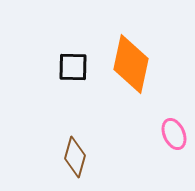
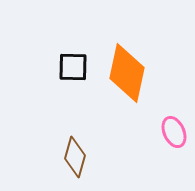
orange diamond: moved 4 px left, 9 px down
pink ellipse: moved 2 px up
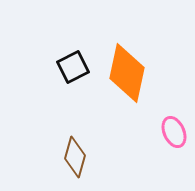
black square: rotated 28 degrees counterclockwise
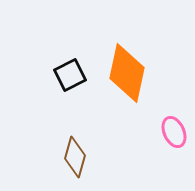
black square: moved 3 px left, 8 px down
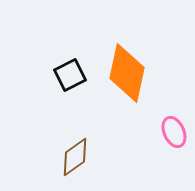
brown diamond: rotated 39 degrees clockwise
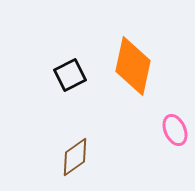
orange diamond: moved 6 px right, 7 px up
pink ellipse: moved 1 px right, 2 px up
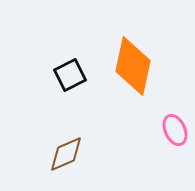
brown diamond: moved 9 px left, 3 px up; rotated 12 degrees clockwise
